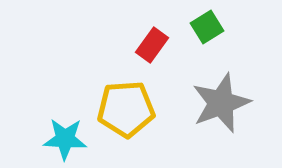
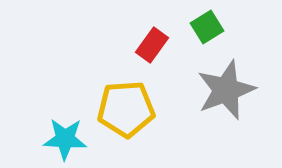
gray star: moved 5 px right, 13 px up
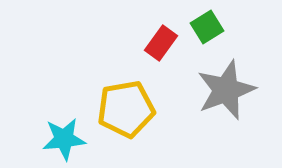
red rectangle: moved 9 px right, 2 px up
yellow pentagon: rotated 6 degrees counterclockwise
cyan star: moved 1 px left; rotated 9 degrees counterclockwise
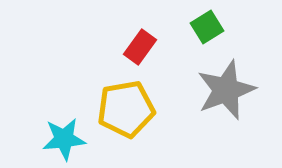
red rectangle: moved 21 px left, 4 px down
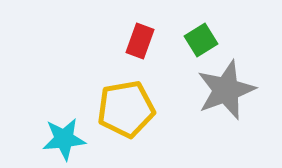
green square: moved 6 px left, 13 px down
red rectangle: moved 6 px up; rotated 16 degrees counterclockwise
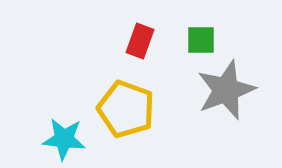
green square: rotated 32 degrees clockwise
yellow pentagon: rotated 30 degrees clockwise
cyan star: rotated 12 degrees clockwise
